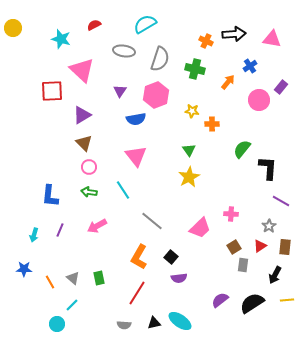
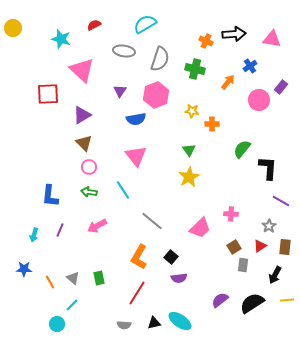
red square at (52, 91): moved 4 px left, 3 px down
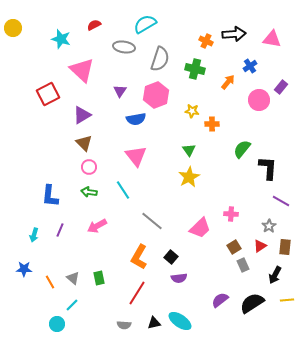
gray ellipse at (124, 51): moved 4 px up
red square at (48, 94): rotated 25 degrees counterclockwise
gray rectangle at (243, 265): rotated 32 degrees counterclockwise
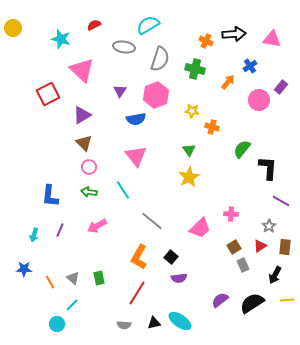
cyan semicircle at (145, 24): moved 3 px right, 1 px down
orange cross at (212, 124): moved 3 px down; rotated 16 degrees clockwise
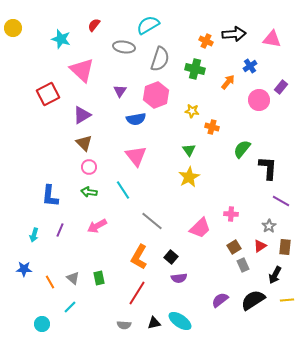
red semicircle at (94, 25): rotated 24 degrees counterclockwise
black semicircle at (252, 303): moved 1 px right, 3 px up
cyan line at (72, 305): moved 2 px left, 2 px down
cyan circle at (57, 324): moved 15 px left
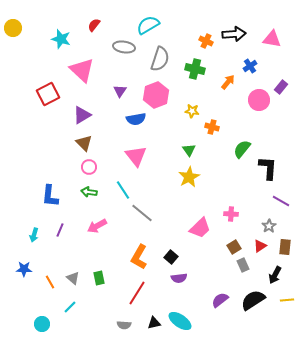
gray line at (152, 221): moved 10 px left, 8 px up
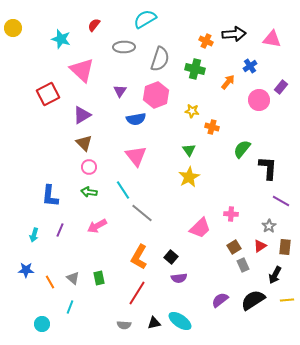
cyan semicircle at (148, 25): moved 3 px left, 6 px up
gray ellipse at (124, 47): rotated 10 degrees counterclockwise
blue star at (24, 269): moved 2 px right, 1 px down
cyan line at (70, 307): rotated 24 degrees counterclockwise
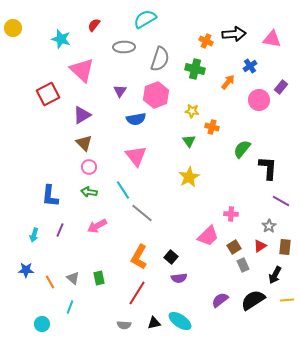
green triangle at (189, 150): moved 9 px up
pink trapezoid at (200, 228): moved 8 px right, 8 px down
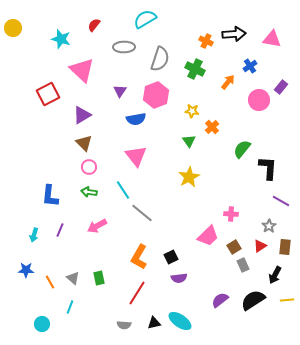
green cross at (195, 69): rotated 12 degrees clockwise
orange cross at (212, 127): rotated 32 degrees clockwise
black square at (171, 257): rotated 24 degrees clockwise
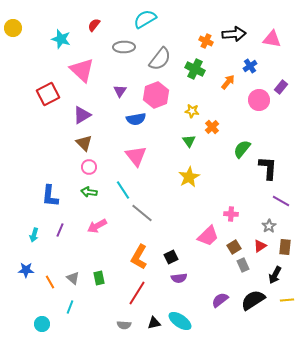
gray semicircle at (160, 59): rotated 20 degrees clockwise
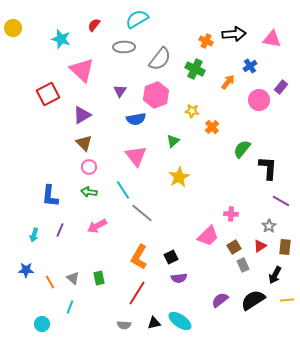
cyan semicircle at (145, 19): moved 8 px left
green triangle at (189, 141): moved 16 px left; rotated 24 degrees clockwise
yellow star at (189, 177): moved 10 px left
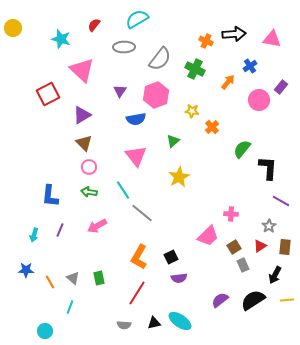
cyan circle at (42, 324): moved 3 px right, 7 px down
